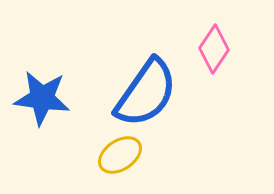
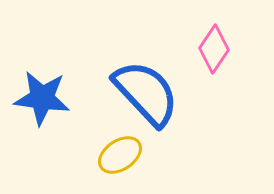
blue semicircle: rotated 78 degrees counterclockwise
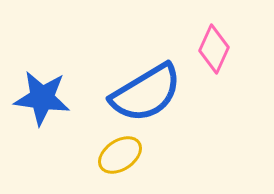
pink diamond: rotated 9 degrees counterclockwise
blue semicircle: rotated 102 degrees clockwise
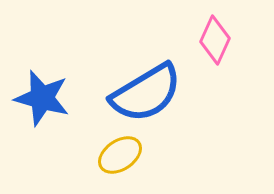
pink diamond: moved 1 px right, 9 px up
blue star: rotated 8 degrees clockwise
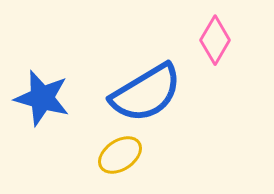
pink diamond: rotated 6 degrees clockwise
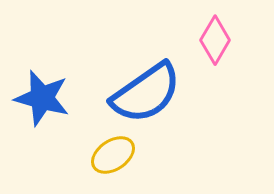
blue semicircle: rotated 4 degrees counterclockwise
yellow ellipse: moved 7 px left
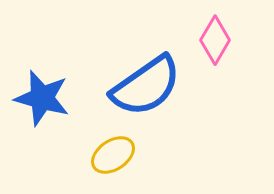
blue semicircle: moved 7 px up
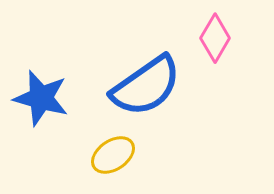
pink diamond: moved 2 px up
blue star: moved 1 px left
